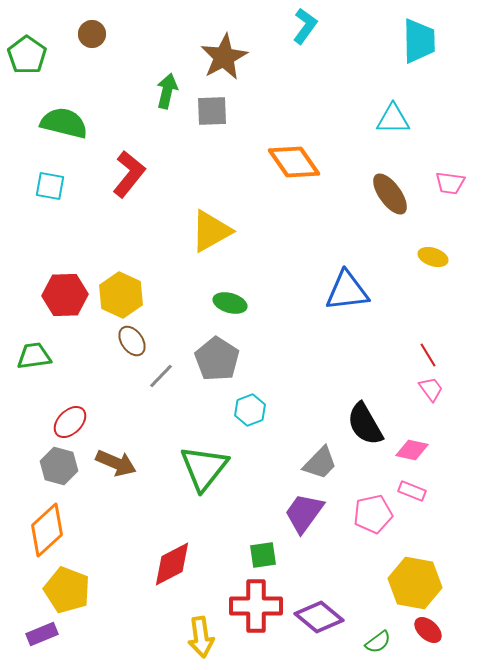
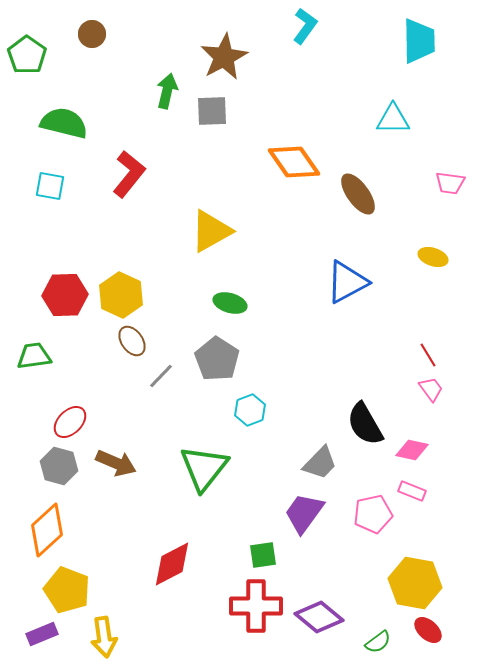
brown ellipse at (390, 194): moved 32 px left
blue triangle at (347, 291): moved 9 px up; rotated 21 degrees counterclockwise
yellow arrow at (201, 637): moved 97 px left
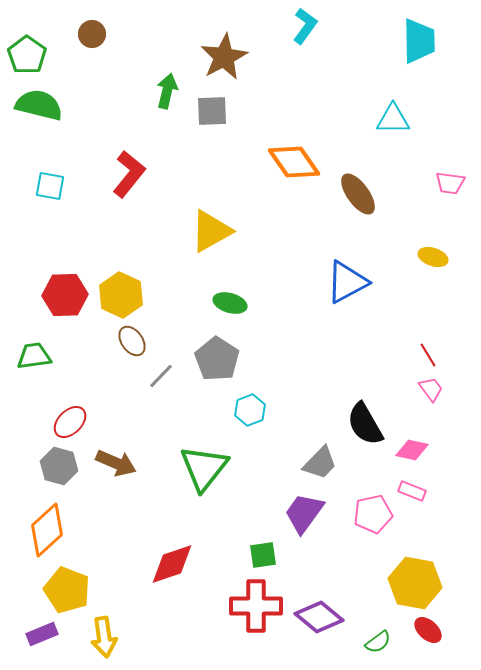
green semicircle at (64, 123): moved 25 px left, 18 px up
red diamond at (172, 564): rotated 9 degrees clockwise
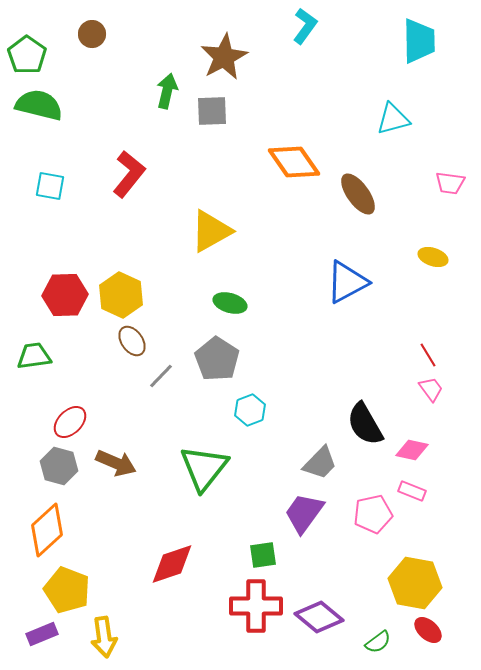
cyan triangle at (393, 119): rotated 15 degrees counterclockwise
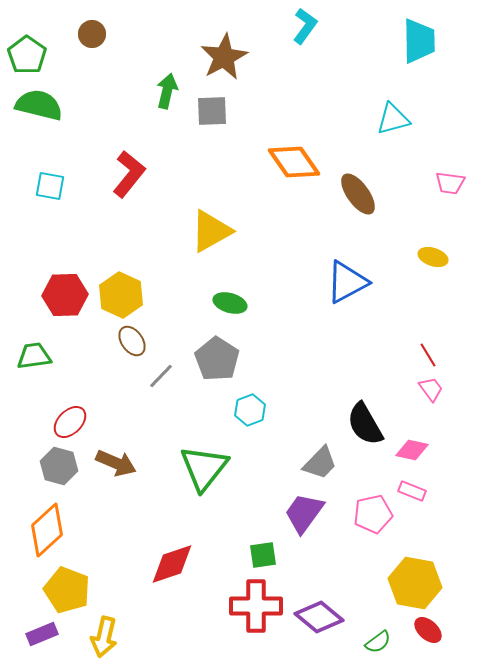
yellow arrow at (104, 637): rotated 21 degrees clockwise
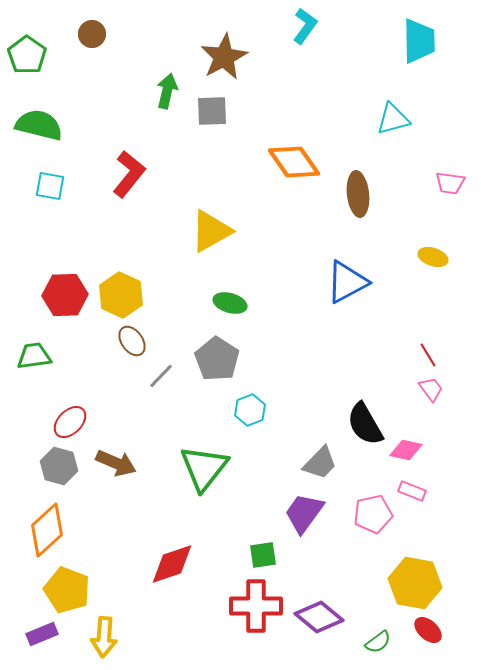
green semicircle at (39, 105): moved 20 px down
brown ellipse at (358, 194): rotated 30 degrees clockwise
pink diamond at (412, 450): moved 6 px left
yellow arrow at (104, 637): rotated 9 degrees counterclockwise
